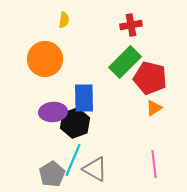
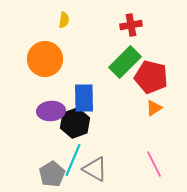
red pentagon: moved 1 px right, 1 px up
purple ellipse: moved 2 px left, 1 px up
pink line: rotated 20 degrees counterclockwise
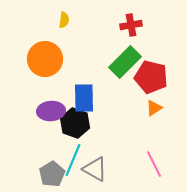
black hexagon: rotated 20 degrees counterclockwise
